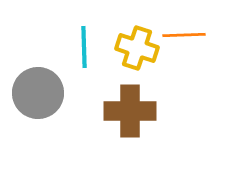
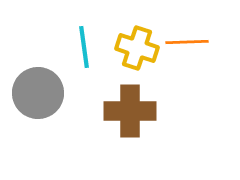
orange line: moved 3 px right, 7 px down
cyan line: rotated 6 degrees counterclockwise
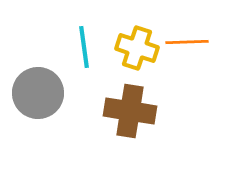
brown cross: rotated 9 degrees clockwise
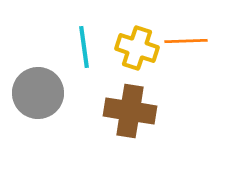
orange line: moved 1 px left, 1 px up
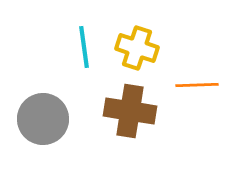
orange line: moved 11 px right, 44 px down
gray circle: moved 5 px right, 26 px down
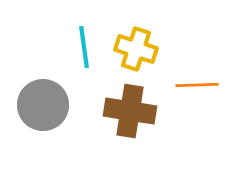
yellow cross: moved 1 px left, 1 px down
gray circle: moved 14 px up
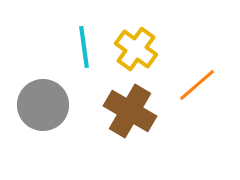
yellow cross: rotated 18 degrees clockwise
orange line: rotated 39 degrees counterclockwise
brown cross: rotated 21 degrees clockwise
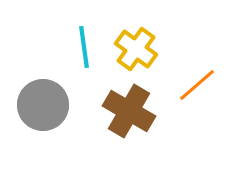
brown cross: moved 1 px left
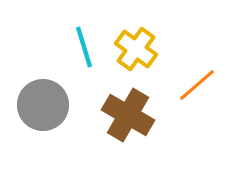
cyan line: rotated 9 degrees counterclockwise
brown cross: moved 1 px left, 4 px down
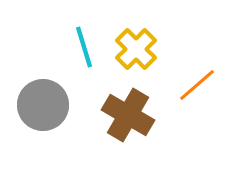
yellow cross: rotated 9 degrees clockwise
